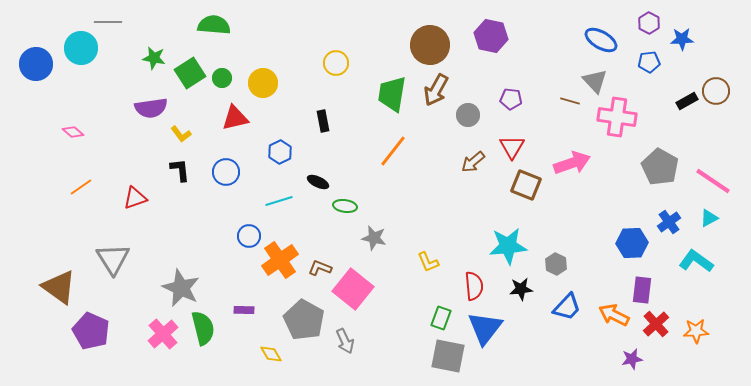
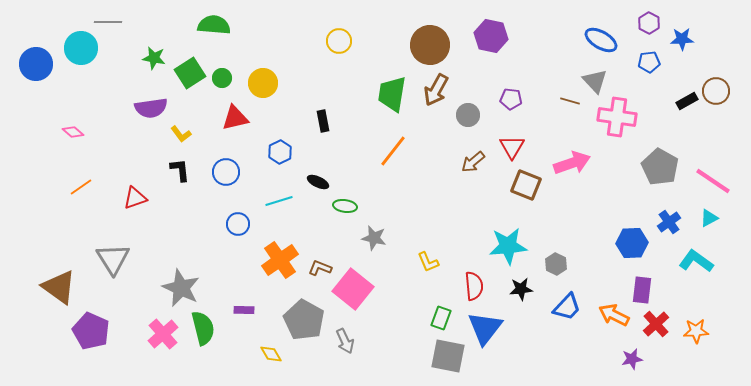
yellow circle at (336, 63): moved 3 px right, 22 px up
blue circle at (249, 236): moved 11 px left, 12 px up
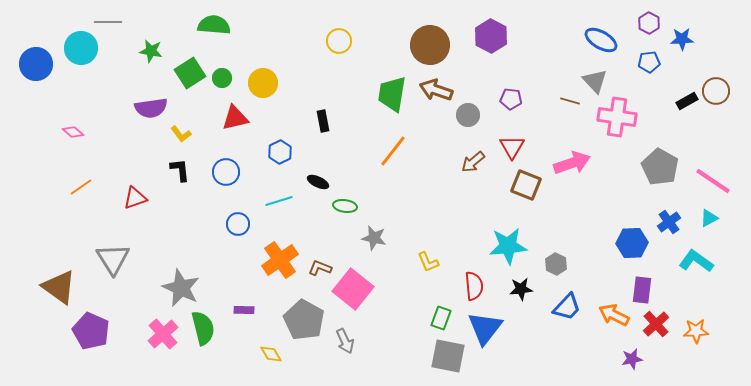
purple hexagon at (491, 36): rotated 16 degrees clockwise
green star at (154, 58): moved 3 px left, 7 px up
brown arrow at (436, 90): rotated 80 degrees clockwise
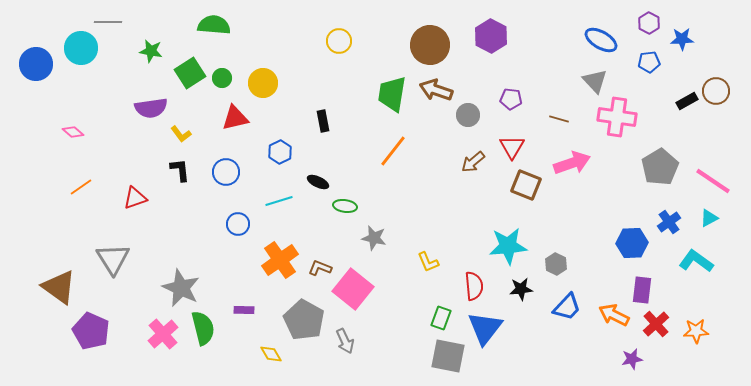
brown line at (570, 101): moved 11 px left, 18 px down
gray pentagon at (660, 167): rotated 12 degrees clockwise
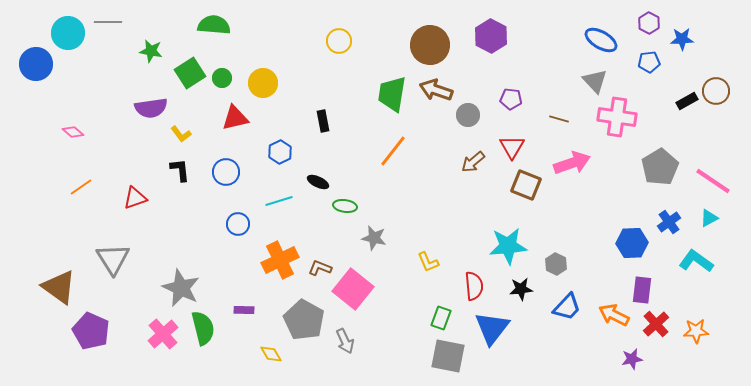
cyan circle at (81, 48): moved 13 px left, 15 px up
orange cross at (280, 260): rotated 9 degrees clockwise
blue triangle at (485, 328): moved 7 px right
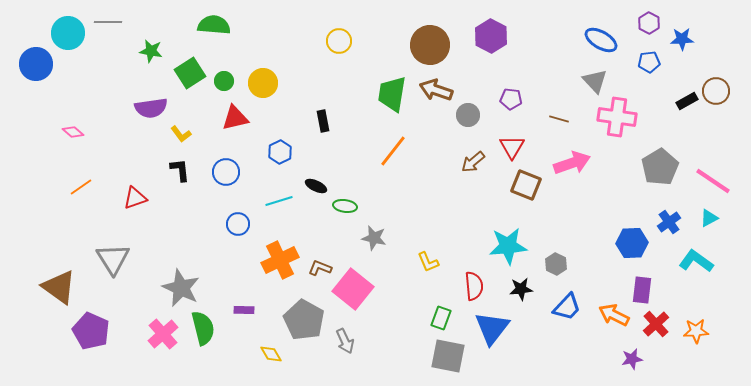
green circle at (222, 78): moved 2 px right, 3 px down
black ellipse at (318, 182): moved 2 px left, 4 px down
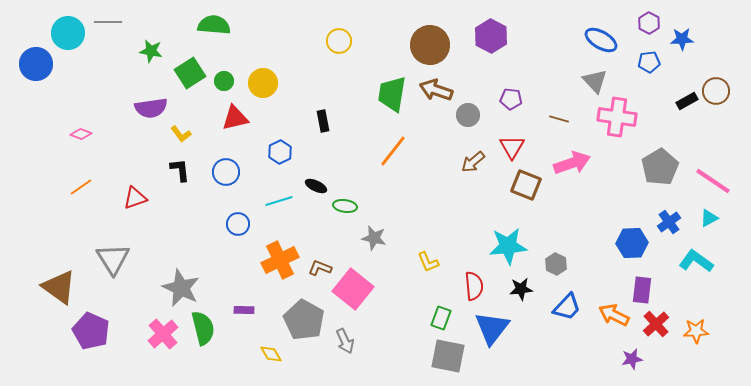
pink diamond at (73, 132): moved 8 px right, 2 px down; rotated 20 degrees counterclockwise
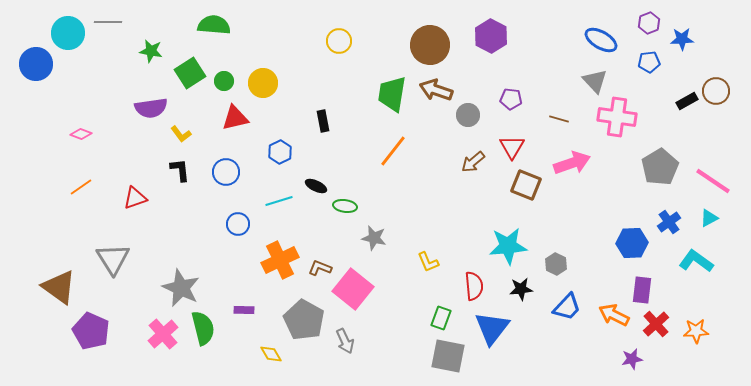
purple hexagon at (649, 23): rotated 10 degrees clockwise
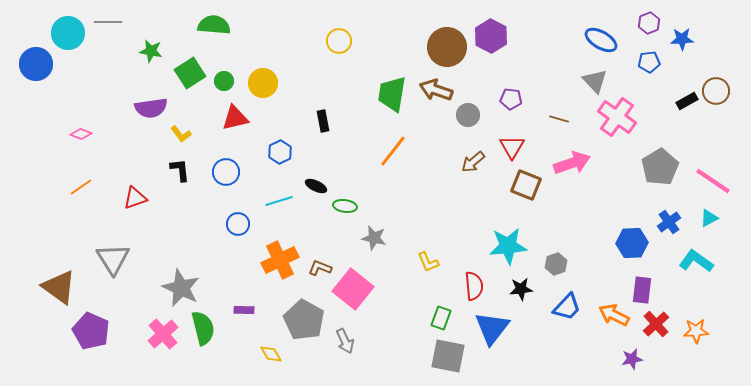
brown circle at (430, 45): moved 17 px right, 2 px down
pink cross at (617, 117): rotated 27 degrees clockwise
gray hexagon at (556, 264): rotated 15 degrees clockwise
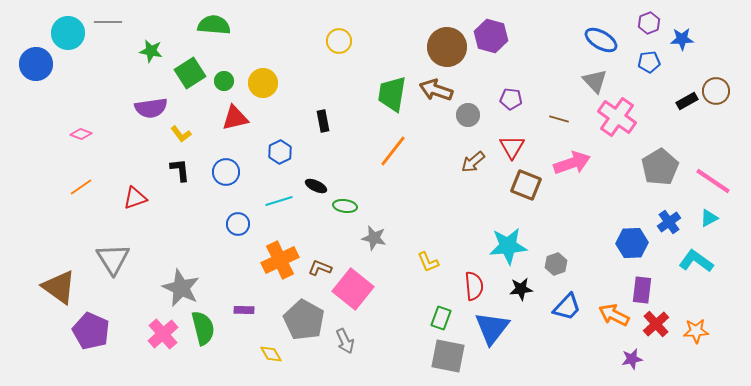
purple hexagon at (491, 36): rotated 12 degrees counterclockwise
